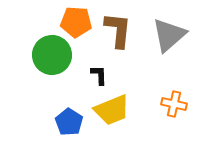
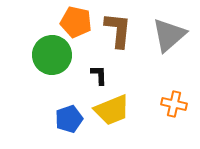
orange pentagon: rotated 8 degrees clockwise
blue pentagon: moved 3 px up; rotated 20 degrees clockwise
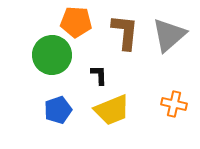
orange pentagon: rotated 8 degrees counterclockwise
brown L-shape: moved 7 px right, 2 px down
blue pentagon: moved 11 px left, 9 px up
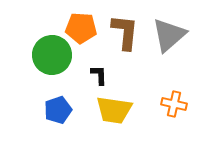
orange pentagon: moved 5 px right, 6 px down
yellow trapezoid: moved 2 px right; rotated 30 degrees clockwise
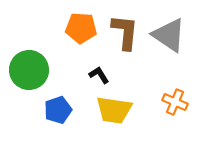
gray triangle: rotated 45 degrees counterclockwise
green circle: moved 23 px left, 15 px down
black L-shape: rotated 30 degrees counterclockwise
orange cross: moved 1 px right, 2 px up; rotated 10 degrees clockwise
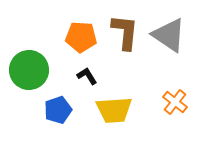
orange pentagon: moved 9 px down
black L-shape: moved 12 px left, 1 px down
orange cross: rotated 15 degrees clockwise
yellow trapezoid: rotated 12 degrees counterclockwise
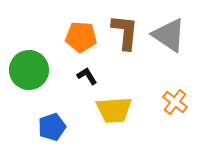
blue pentagon: moved 6 px left, 17 px down
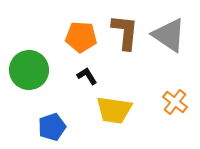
yellow trapezoid: rotated 12 degrees clockwise
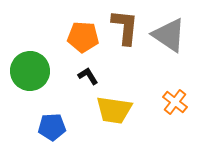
brown L-shape: moved 5 px up
orange pentagon: moved 2 px right
green circle: moved 1 px right, 1 px down
black L-shape: moved 1 px right
blue pentagon: rotated 16 degrees clockwise
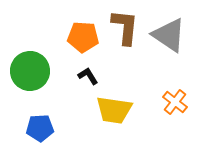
blue pentagon: moved 12 px left, 1 px down
